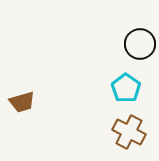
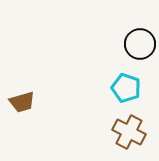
cyan pentagon: rotated 16 degrees counterclockwise
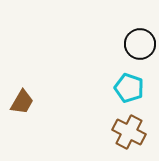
cyan pentagon: moved 3 px right
brown trapezoid: rotated 44 degrees counterclockwise
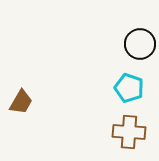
brown trapezoid: moved 1 px left
brown cross: rotated 24 degrees counterclockwise
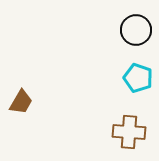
black circle: moved 4 px left, 14 px up
cyan pentagon: moved 9 px right, 10 px up
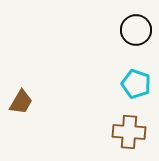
cyan pentagon: moved 2 px left, 6 px down
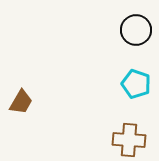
brown cross: moved 8 px down
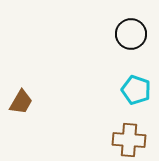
black circle: moved 5 px left, 4 px down
cyan pentagon: moved 6 px down
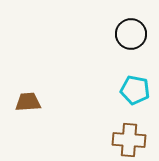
cyan pentagon: moved 1 px left; rotated 8 degrees counterclockwise
brown trapezoid: moved 7 px right; rotated 124 degrees counterclockwise
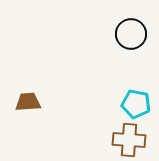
cyan pentagon: moved 1 px right, 14 px down
